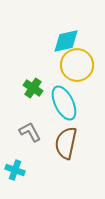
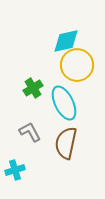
green cross: rotated 24 degrees clockwise
cyan cross: rotated 36 degrees counterclockwise
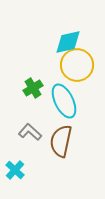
cyan diamond: moved 2 px right, 1 px down
cyan ellipse: moved 2 px up
gray L-shape: rotated 20 degrees counterclockwise
brown semicircle: moved 5 px left, 2 px up
cyan cross: rotated 30 degrees counterclockwise
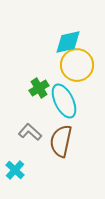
green cross: moved 6 px right
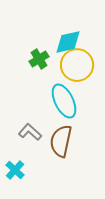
green cross: moved 29 px up
